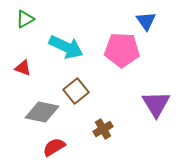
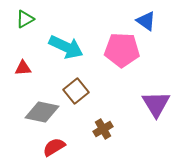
blue triangle: rotated 20 degrees counterclockwise
red triangle: rotated 24 degrees counterclockwise
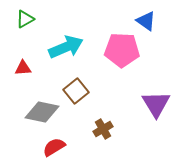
cyan arrow: rotated 48 degrees counterclockwise
